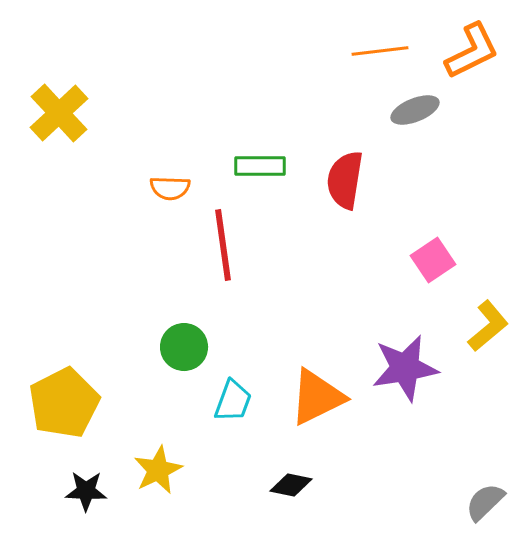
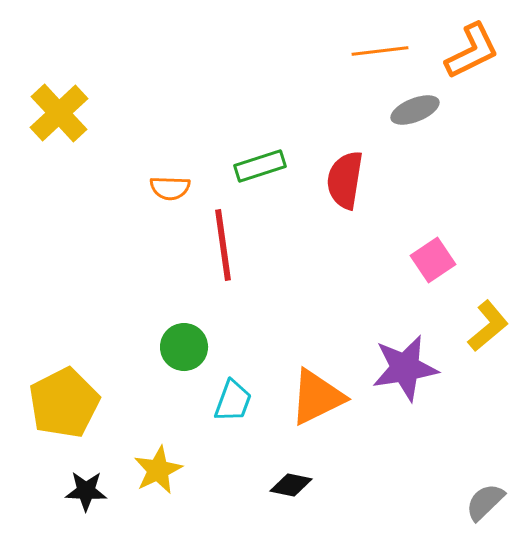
green rectangle: rotated 18 degrees counterclockwise
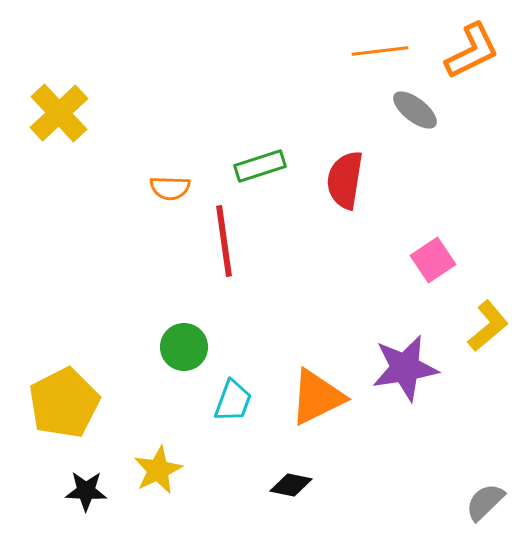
gray ellipse: rotated 60 degrees clockwise
red line: moved 1 px right, 4 px up
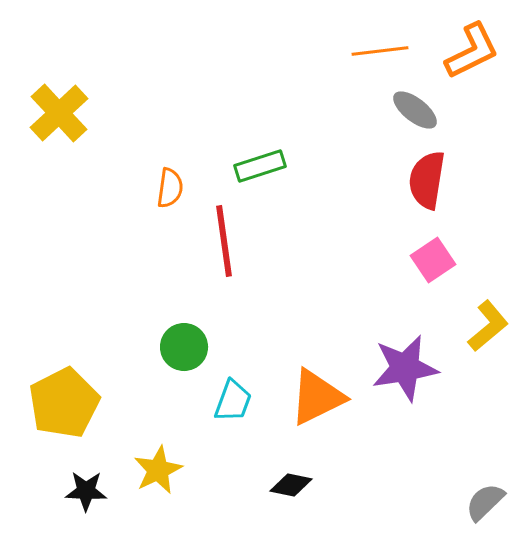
red semicircle: moved 82 px right
orange semicircle: rotated 84 degrees counterclockwise
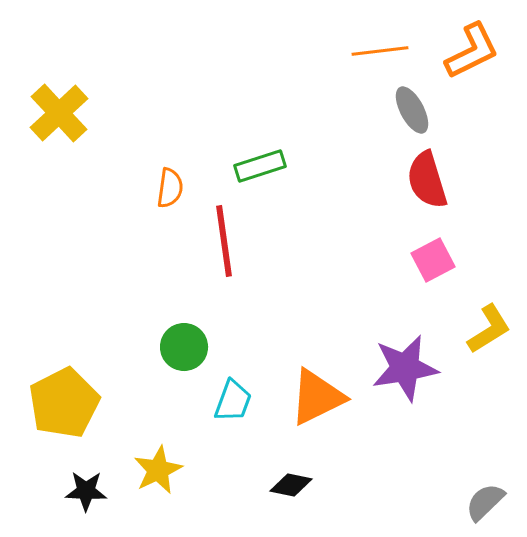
gray ellipse: moved 3 px left; rotated 24 degrees clockwise
red semicircle: rotated 26 degrees counterclockwise
pink square: rotated 6 degrees clockwise
yellow L-shape: moved 1 px right, 3 px down; rotated 8 degrees clockwise
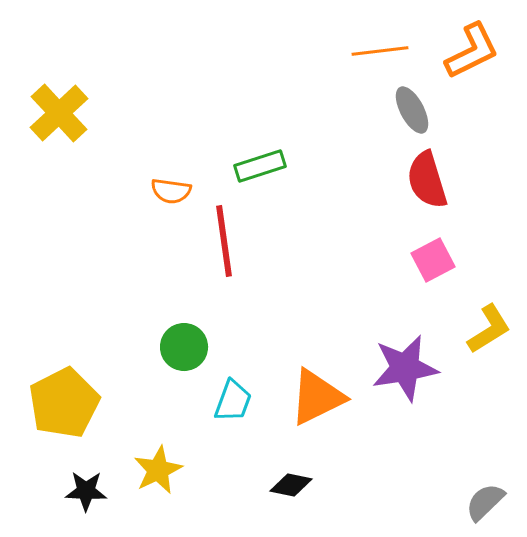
orange semicircle: moved 1 px right, 3 px down; rotated 90 degrees clockwise
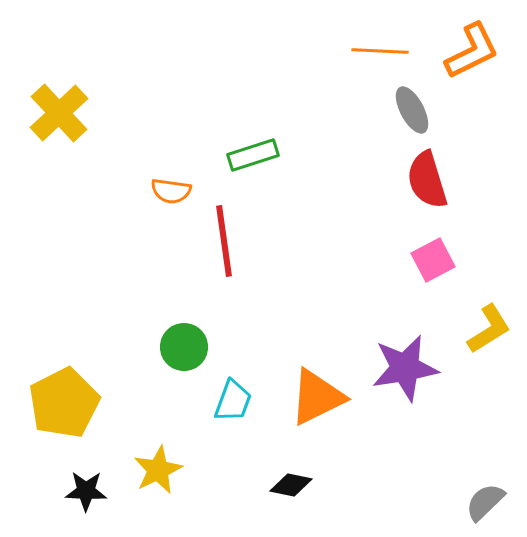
orange line: rotated 10 degrees clockwise
green rectangle: moved 7 px left, 11 px up
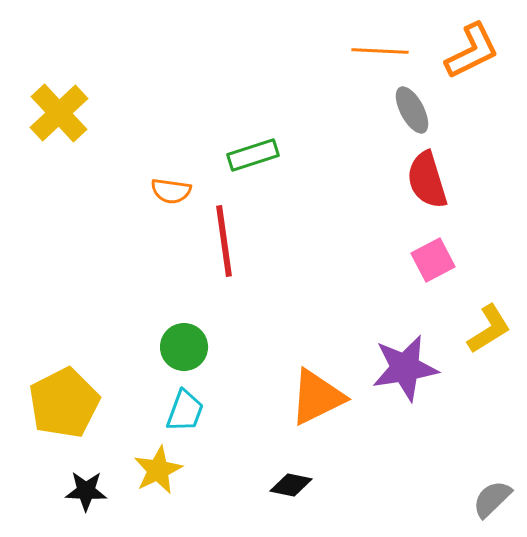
cyan trapezoid: moved 48 px left, 10 px down
gray semicircle: moved 7 px right, 3 px up
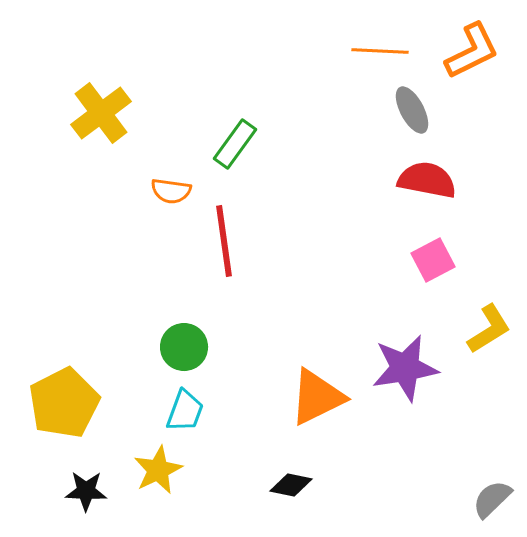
yellow cross: moved 42 px right; rotated 6 degrees clockwise
green rectangle: moved 18 px left, 11 px up; rotated 36 degrees counterclockwise
red semicircle: rotated 118 degrees clockwise
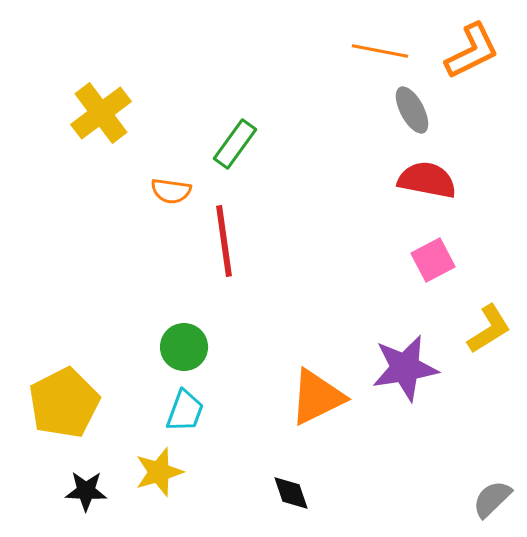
orange line: rotated 8 degrees clockwise
yellow star: moved 1 px right, 2 px down; rotated 9 degrees clockwise
black diamond: moved 8 px down; rotated 60 degrees clockwise
